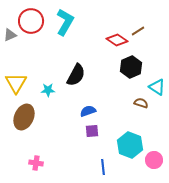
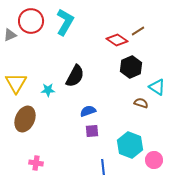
black semicircle: moved 1 px left, 1 px down
brown ellipse: moved 1 px right, 2 px down
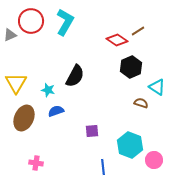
cyan star: rotated 16 degrees clockwise
blue semicircle: moved 32 px left
brown ellipse: moved 1 px left, 1 px up
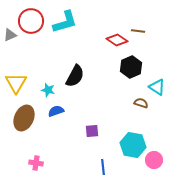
cyan L-shape: rotated 44 degrees clockwise
brown line: rotated 40 degrees clockwise
cyan hexagon: moved 3 px right; rotated 10 degrees counterclockwise
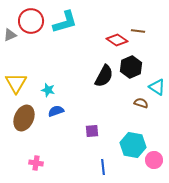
black semicircle: moved 29 px right
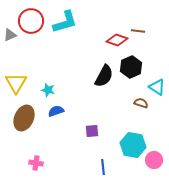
red diamond: rotated 15 degrees counterclockwise
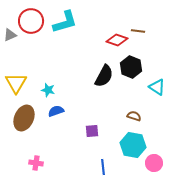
black hexagon: rotated 15 degrees counterclockwise
brown semicircle: moved 7 px left, 13 px down
pink circle: moved 3 px down
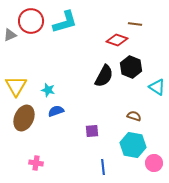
brown line: moved 3 px left, 7 px up
yellow triangle: moved 3 px down
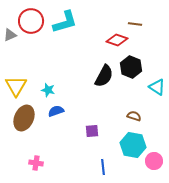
pink circle: moved 2 px up
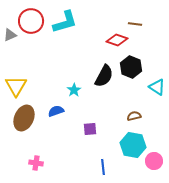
cyan star: moved 26 px right; rotated 24 degrees clockwise
brown semicircle: rotated 32 degrees counterclockwise
purple square: moved 2 px left, 2 px up
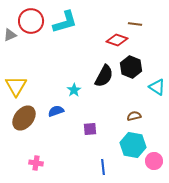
brown ellipse: rotated 15 degrees clockwise
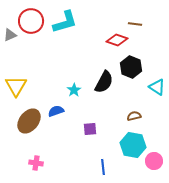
black semicircle: moved 6 px down
brown ellipse: moved 5 px right, 3 px down
